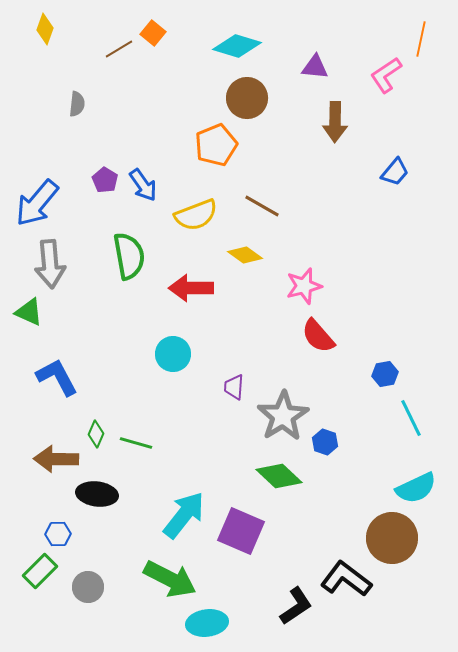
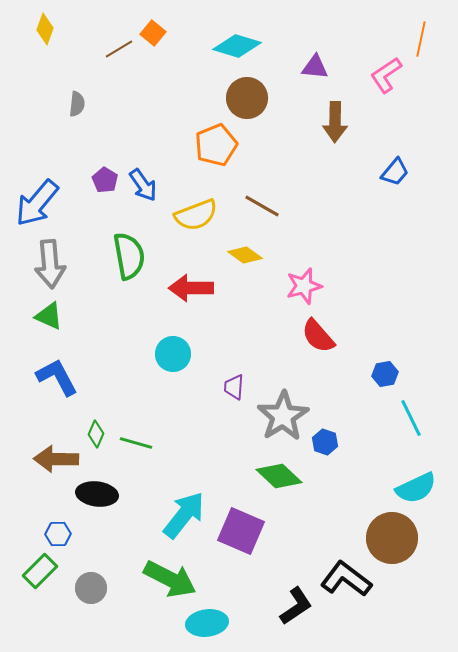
green triangle at (29, 312): moved 20 px right, 4 px down
gray circle at (88, 587): moved 3 px right, 1 px down
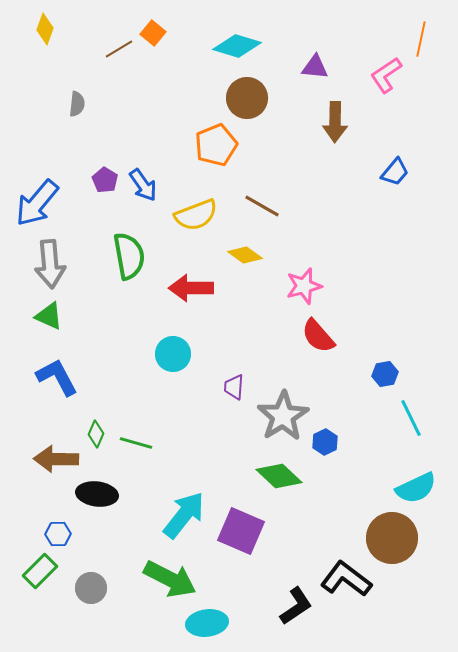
blue hexagon at (325, 442): rotated 15 degrees clockwise
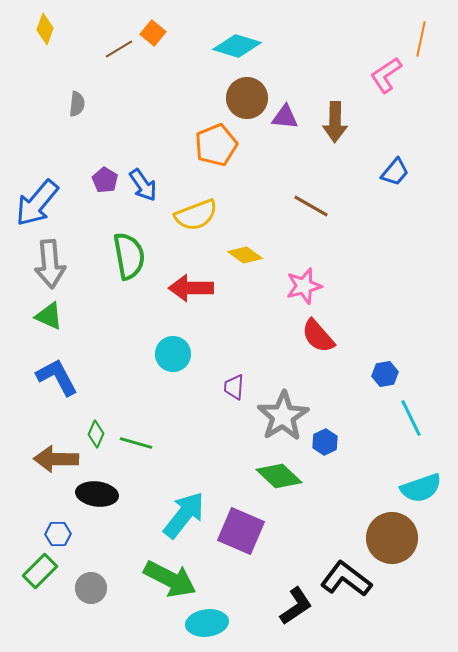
purple triangle at (315, 67): moved 30 px left, 50 px down
brown line at (262, 206): moved 49 px right
cyan semicircle at (416, 488): moved 5 px right; rotated 6 degrees clockwise
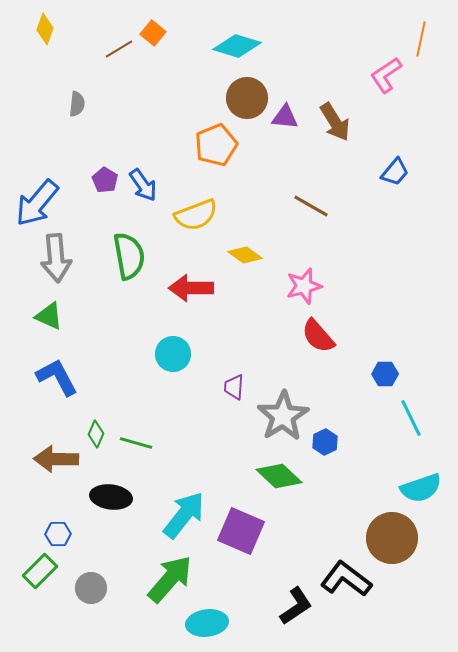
brown arrow at (335, 122): rotated 33 degrees counterclockwise
gray arrow at (50, 264): moved 6 px right, 6 px up
blue hexagon at (385, 374): rotated 10 degrees clockwise
black ellipse at (97, 494): moved 14 px right, 3 px down
green arrow at (170, 579): rotated 76 degrees counterclockwise
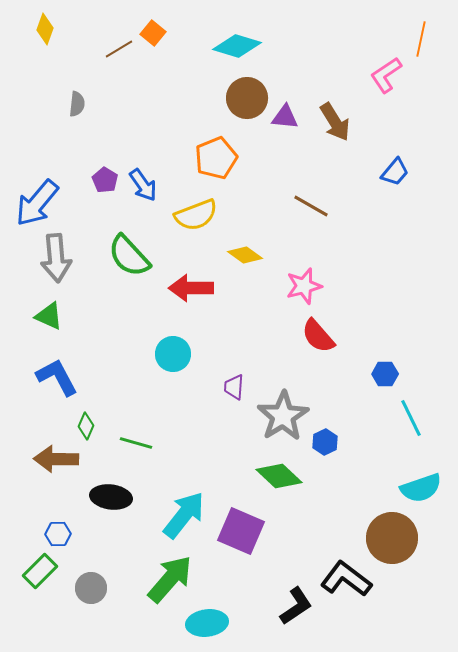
orange pentagon at (216, 145): moved 13 px down
green semicircle at (129, 256): rotated 147 degrees clockwise
green diamond at (96, 434): moved 10 px left, 8 px up
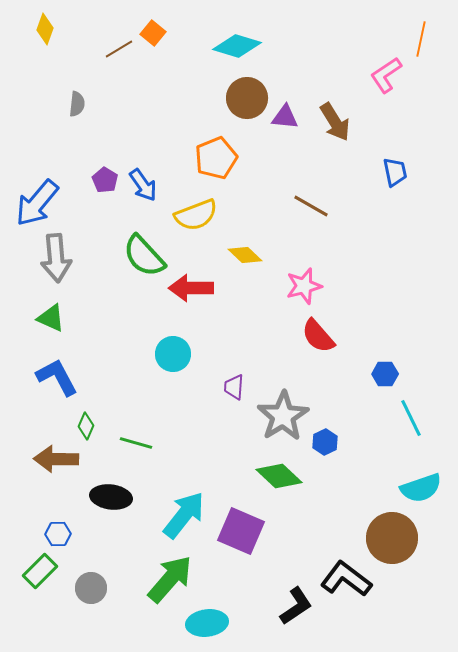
blue trapezoid at (395, 172): rotated 52 degrees counterclockwise
yellow diamond at (245, 255): rotated 8 degrees clockwise
green semicircle at (129, 256): moved 15 px right
green triangle at (49, 316): moved 2 px right, 2 px down
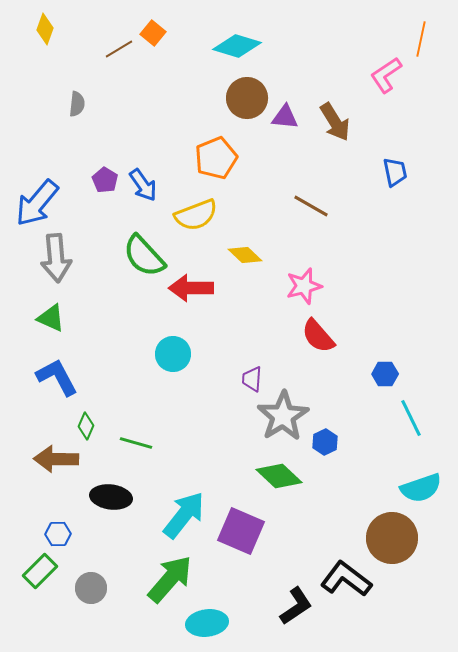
purple trapezoid at (234, 387): moved 18 px right, 8 px up
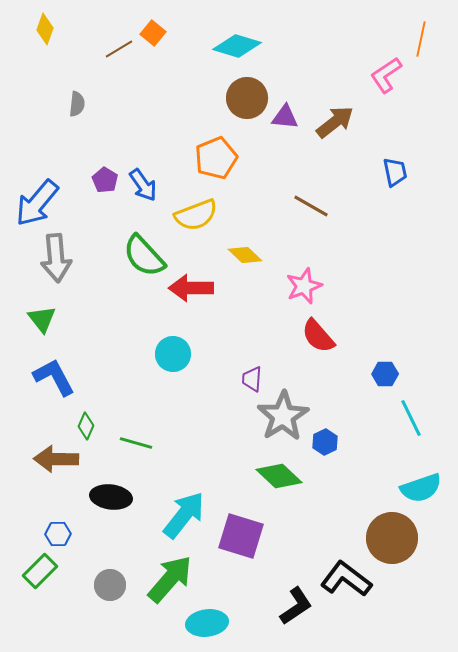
brown arrow at (335, 122): rotated 96 degrees counterclockwise
pink star at (304, 286): rotated 6 degrees counterclockwise
green triangle at (51, 318): moved 9 px left, 1 px down; rotated 28 degrees clockwise
blue L-shape at (57, 377): moved 3 px left
purple square at (241, 531): moved 5 px down; rotated 6 degrees counterclockwise
gray circle at (91, 588): moved 19 px right, 3 px up
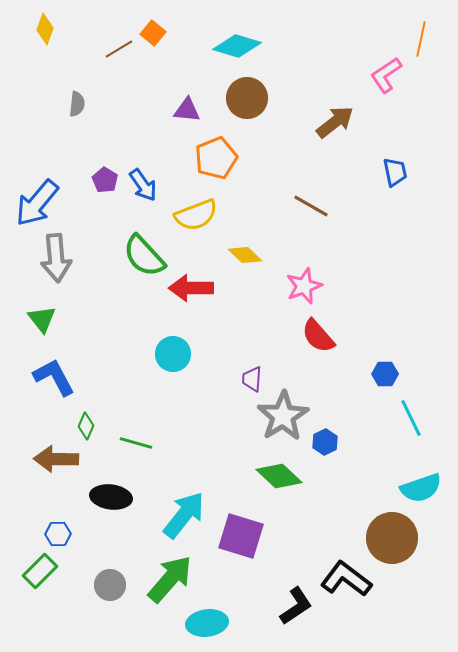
purple triangle at (285, 117): moved 98 px left, 7 px up
